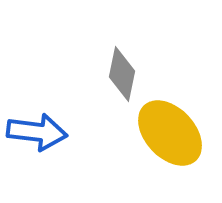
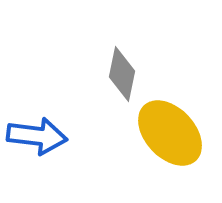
blue arrow: moved 4 px down
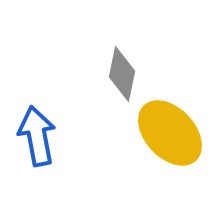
blue arrow: rotated 108 degrees counterclockwise
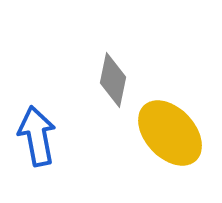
gray diamond: moved 9 px left, 6 px down
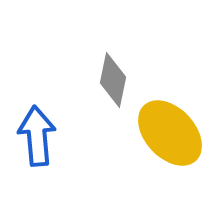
blue arrow: rotated 6 degrees clockwise
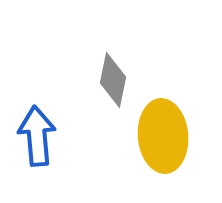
yellow ellipse: moved 7 px left, 3 px down; rotated 38 degrees clockwise
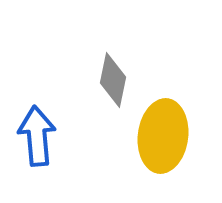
yellow ellipse: rotated 12 degrees clockwise
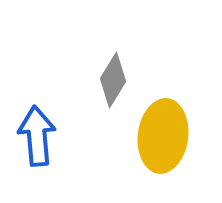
gray diamond: rotated 20 degrees clockwise
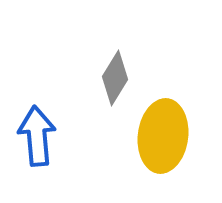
gray diamond: moved 2 px right, 2 px up
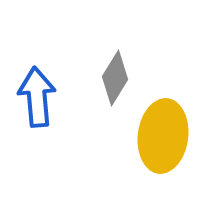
blue arrow: moved 39 px up
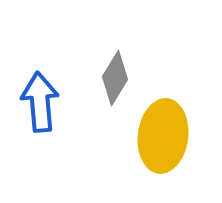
blue arrow: moved 3 px right, 5 px down
